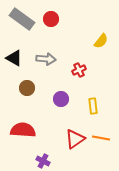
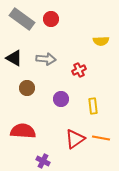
yellow semicircle: rotated 49 degrees clockwise
red semicircle: moved 1 px down
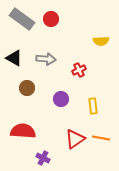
purple cross: moved 3 px up
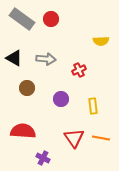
red triangle: moved 1 px left, 1 px up; rotated 30 degrees counterclockwise
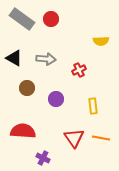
purple circle: moved 5 px left
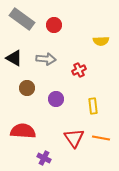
red circle: moved 3 px right, 6 px down
purple cross: moved 1 px right
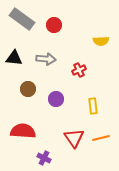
black triangle: rotated 24 degrees counterclockwise
brown circle: moved 1 px right, 1 px down
orange line: rotated 24 degrees counterclockwise
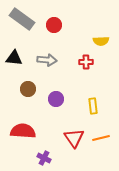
gray arrow: moved 1 px right, 1 px down
red cross: moved 7 px right, 8 px up; rotated 24 degrees clockwise
